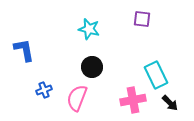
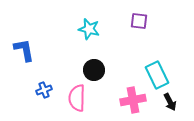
purple square: moved 3 px left, 2 px down
black circle: moved 2 px right, 3 px down
cyan rectangle: moved 1 px right
pink semicircle: rotated 20 degrees counterclockwise
black arrow: moved 1 px up; rotated 18 degrees clockwise
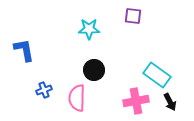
purple square: moved 6 px left, 5 px up
cyan star: rotated 15 degrees counterclockwise
cyan rectangle: rotated 28 degrees counterclockwise
pink cross: moved 3 px right, 1 px down
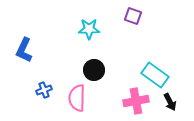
purple square: rotated 12 degrees clockwise
blue L-shape: rotated 145 degrees counterclockwise
cyan rectangle: moved 2 px left
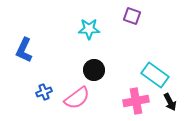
purple square: moved 1 px left
blue cross: moved 2 px down
pink semicircle: rotated 128 degrees counterclockwise
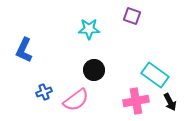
pink semicircle: moved 1 px left, 2 px down
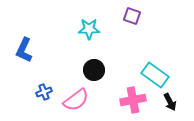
pink cross: moved 3 px left, 1 px up
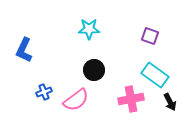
purple square: moved 18 px right, 20 px down
pink cross: moved 2 px left, 1 px up
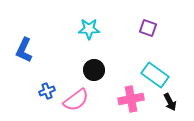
purple square: moved 2 px left, 8 px up
blue cross: moved 3 px right, 1 px up
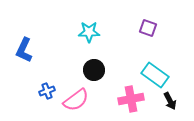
cyan star: moved 3 px down
black arrow: moved 1 px up
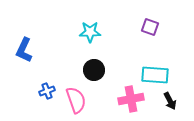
purple square: moved 2 px right, 1 px up
cyan star: moved 1 px right
cyan rectangle: rotated 32 degrees counterclockwise
pink semicircle: rotated 72 degrees counterclockwise
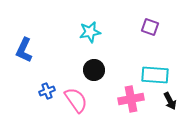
cyan star: rotated 10 degrees counterclockwise
pink semicircle: rotated 16 degrees counterclockwise
